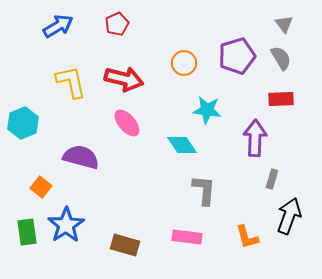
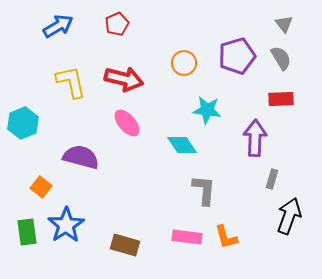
orange L-shape: moved 21 px left
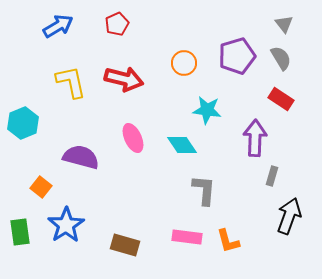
red rectangle: rotated 35 degrees clockwise
pink ellipse: moved 6 px right, 15 px down; rotated 16 degrees clockwise
gray rectangle: moved 3 px up
green rectangle: moved 7 px left
orange L-shape: moved 2 px right, 4 px down
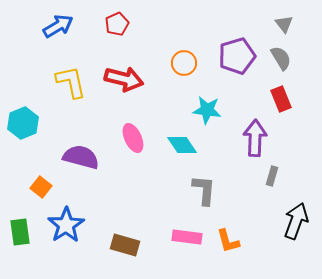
red rectangle: rotated 35 degrees clockwise
black arrow: moved 7 px right, 5 px down
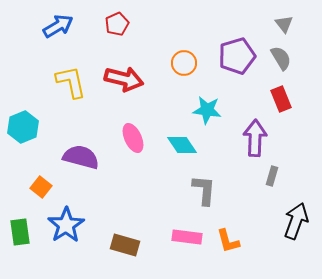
cyan hexagon: moved 4 px down
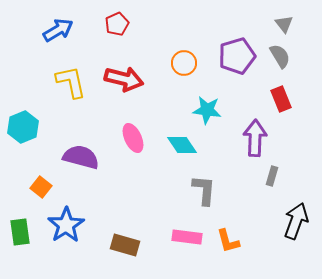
blue arrow: moved 4 px down
gray semicircle: moved 1 px left, 2 px up
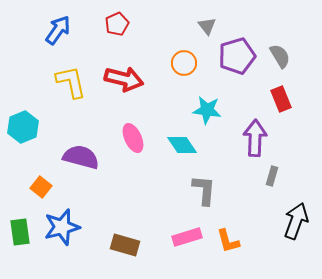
gray triangle: moved 77 px left, 2 px down
blue arrow: rotated 24 degrees counterclockwise
blue star: moved 4 px left, 2 px down; rotated 18 degrees clockwise
pink rectangle: rotated 24 degrees counterclockwise
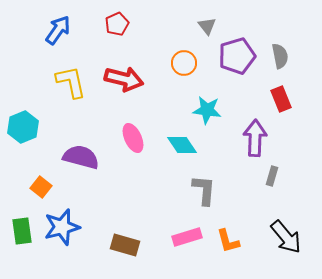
gray semicircle: rotated 20 degrees clockwise
black arrow: moved 10 px left, 16 px down; rotated 120 degrees clockwise
green rectangle: moved 2 px right, 1 px up
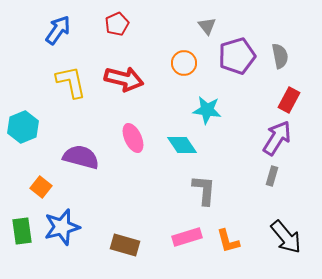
red rectangle: moved 8 px right, 1 px down; rotated 50 degrees clockwise
purple arrow: moved 22 px right; rotated 30 degrees clockwise
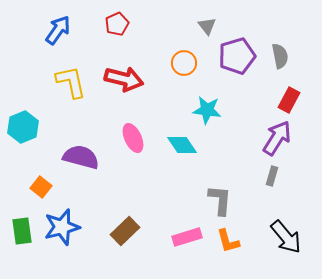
gray L-shape: moved 16 px right, 10 px down
brown rectangle: moved 14 px up; rotated 60 degrees counterclockwise
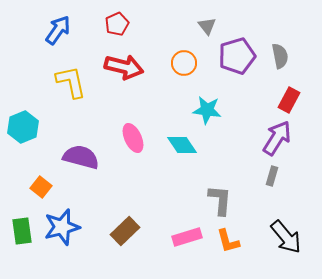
red arrow: moved 12 px up
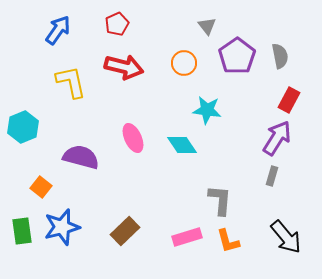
purple pentagon: rotated 18 degrees counterclockwise
